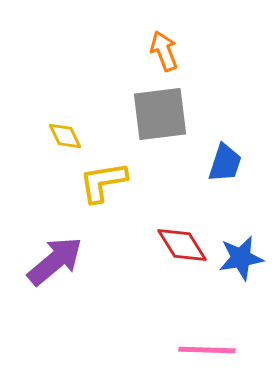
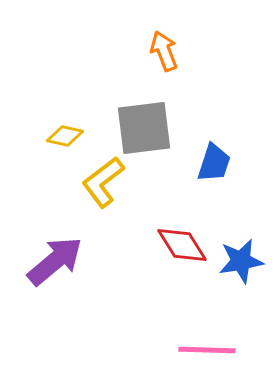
gray square: moved 16 px left, 14 px down
yellow diamond: rotated 51 degrees counterclockwise
blue trapezoid: moved 11 px left
yellow L-shape: rotated 28 degrees counterclockwise
blue star: moved 3 px down
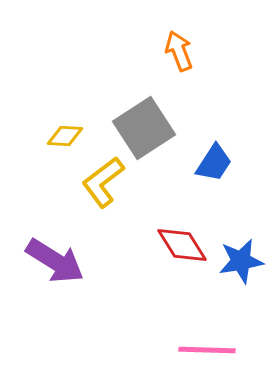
orange arrow: moved 15 px right
gray square: rotated 26 degrees counterclockwise
yellow diamond: rotated 9 degrees counterclockwise
blue trapezoid: rotated 15 degrees clockwise
purple arrow: rotated 72 degrees clockwise
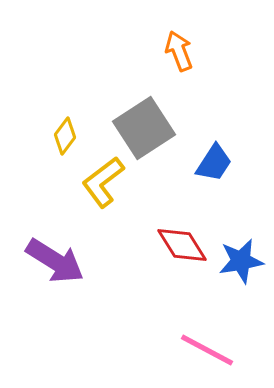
yellow diamond: rotated 57 degrees counterclockwise
pink line: rotated 26 degrees clockwise
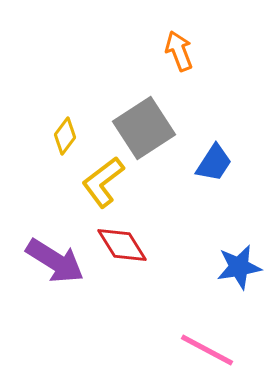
red diamond: moved 60 px left
blue star: moved 2 px left, 6 px down
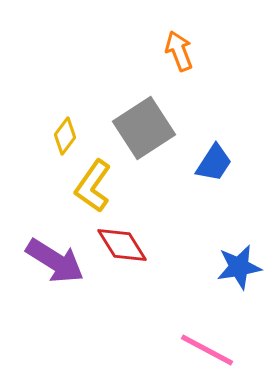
yellow L-shape: moved 10 px left, 4 px down; rotated 18 degrees counterclockwise
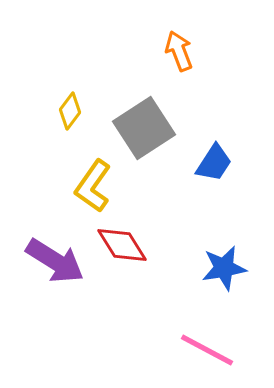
yellow diamond: moved 5 px right, 25 px up
blue star: moved 15 px left, 1 px down
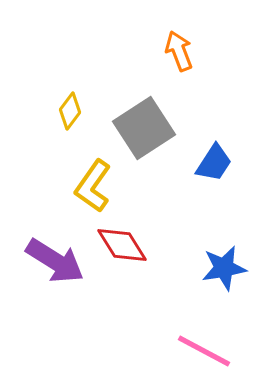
pink line: moved 3 px left, 1 px down
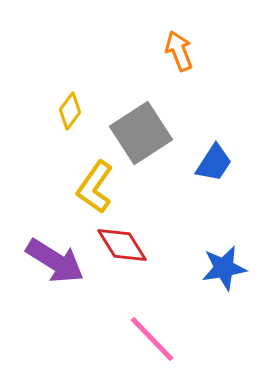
gray square: moved 3 px left, 5 px down
yellow L-shape: moved 2 px right, 1 px down
pink line: moved 52 px left, 12 px up; rotated 18 degrees clockwise
